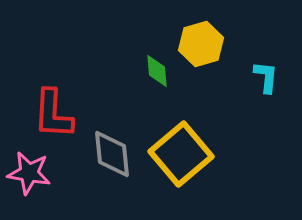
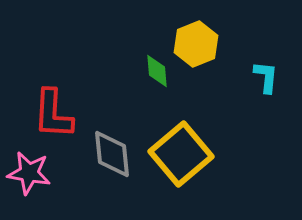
yellow hexagon: moved 5 px left; rotated 6 degrees counterclockwise
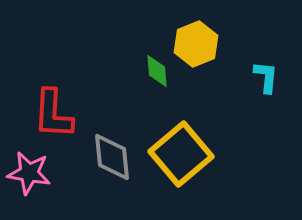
gray diamond: moved 3 px down
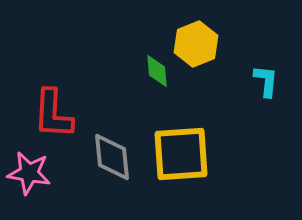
cyan L-shape: moved 4 px down
yellow square: rotated 36 degrees clockwise
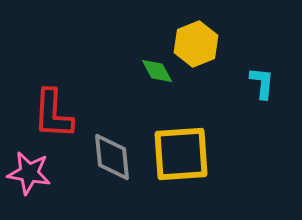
green diamond: rotated 24 degrees counterclockwise
cyan L-shape: moved 4 px left, 2 px down
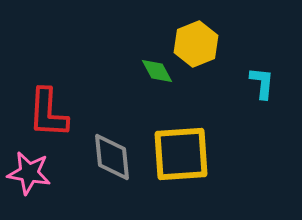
red L-shape: moved 5 px left, 1 px up
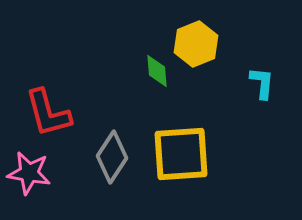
green diamond: rotated 24 degrees clockwise
red L-shape: rotated 18 degrees counterclockwise
gray diamond: rotated 39 degrees clockwise
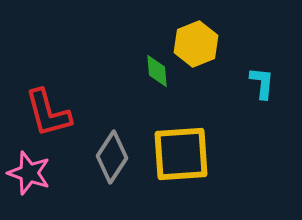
pink star: rotated 9 degrees clockwise
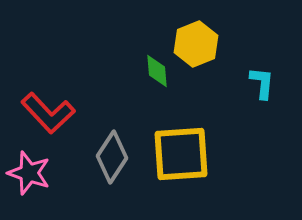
red L-shape: rotated 28 degrees counterclockwise
